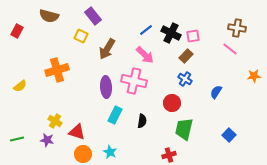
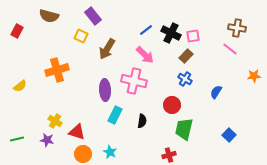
purple ellipse: moved 1 px left, 3 px down
red circle: moved 2 px down
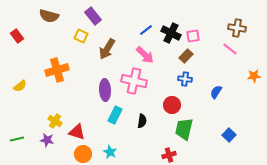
red rectangle: moved 5 px down; rotated 64 degrees counterclockwise
blue cross: rotated 24 degrees counterclockwise
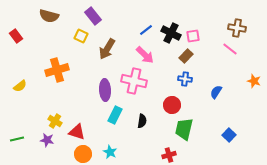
red rectangle: moved 1 px left
orange star: moved 5 px down; rotated 24 degrees clockwise
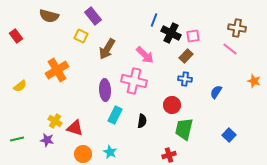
blue line: moved 8 px right, 10 px up; rotated 32 degrees counterclockwise
orange cross: rotated 15 degrees counterclockwise
red triangle: moved 2 px left, 4 px up
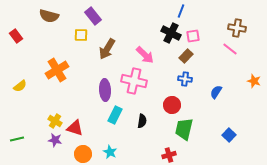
blue line: moved 27 px right, 9 px up
yellow square: moved 1 px up; rotated 24 degrees counterclockwise
purple star: moved 8 px right
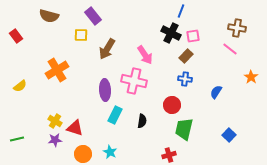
pink arrow: rotated 12 degrees clockwise
orange star: moved 3 px left, 4 px up; rotated 16 degrees clockwise
purple star: rotated 16 degrees counterclockwise
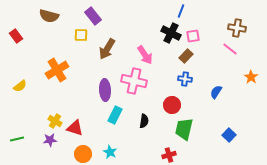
black semicircle: moved 2 px right
purple star: moved 5 px left
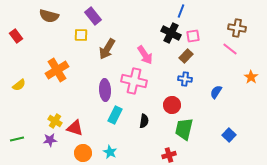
yellow semicircle: moved 1 px left, 1 px up
orange circle: moved 1 px up
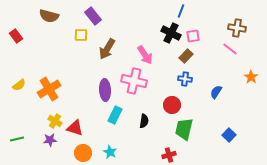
orange cross: moved 8 px left, 19 px down
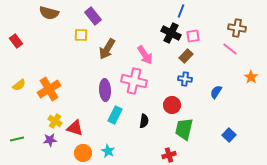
brown semicircle: moved 3 px up
red rectangle: moved 5 px down
cyan star: moved 2 px left, 1 px up
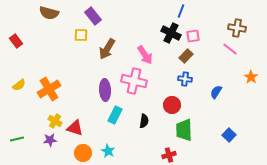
green trapezoid: moved 1 px down; rotated 15 degrees counterclockwise
